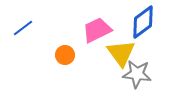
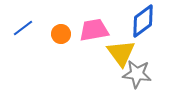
blue diamond: moved 1 px up
pink trapezoid: moved 3 px left; rotated 16 degrees clockwise
orange circle: moved 4 px left, 21 px up
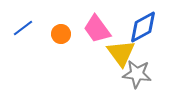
blue diamond: moved 6 px down; rotated 8 degrees clockwise
pink trapezoid: moved 3 px right, 1 px up; rotated 116 degrees counterclockwise
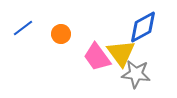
pink trapezoid: moved 28 px down
gray star: moved 1 px left
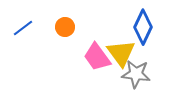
blue diamond: rotated 36 degrees counterclockwise
orange circle: moved 4 px right, 7 px up
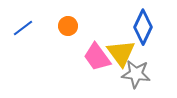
orange circle: moved 3 px right, 1 px up
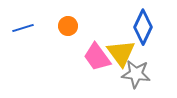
blue line: rotated 20 degrees clockwise
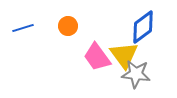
blue diamond: rotated 28 degrees clockwise
yellow triangle: moved 3 px right, 2 px down
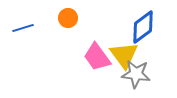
orange circle: moved 8 px up
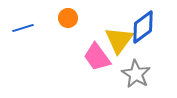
yellow triangle: moved 5 px left, 15 px up; rotated 12 degrees clockwise
gray star: rotated 24 degrees clockwise
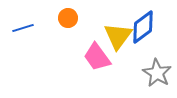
yellow triangle: moved 1 px left, 4 px up
gray star: moved 21 px right, 1 px up
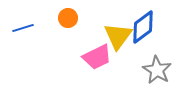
pink trapezoid: rotated 80 degrees counterclockwise
gray star: moved 3 px up
